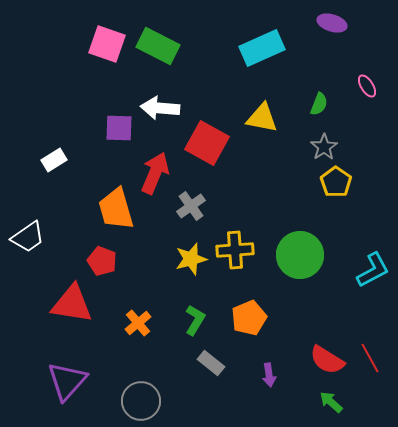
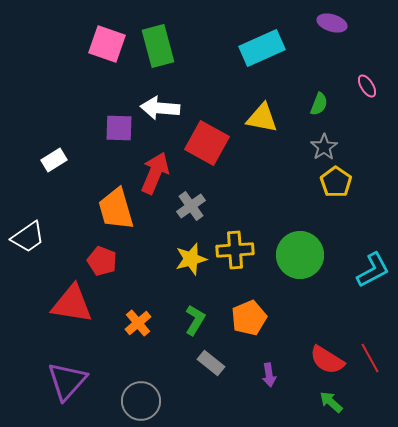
green rectangle: rotated 48 degrees clockwise
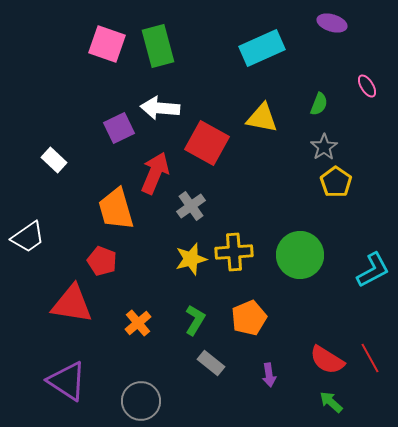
purple square: rotated 28 degrees counterclockwise
white rectangle: rotated 75 degrees clockwise
yellow cross: moved 1 px left, 2 px down
purple triangle: rotated 39 degrees counterclockwise
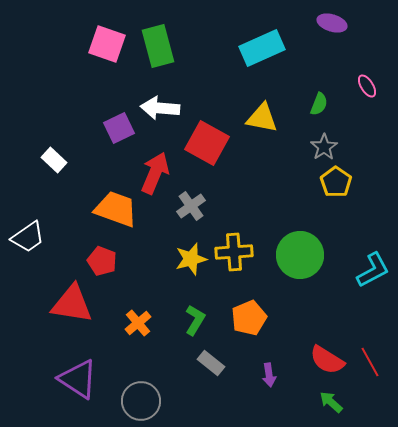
orange trapezoid: rotated 126 degrees clockwise
red line: moved 4 px down
purple triangle: moved 11 px right, 2 px up
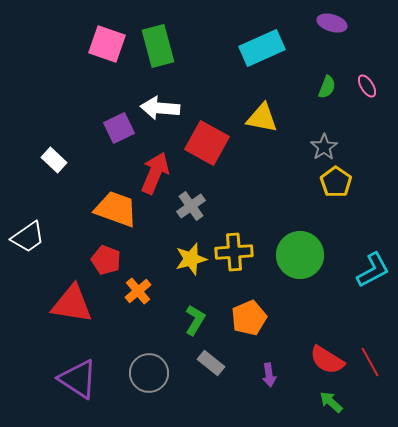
green semicircle: moved 8 px right, 17 px up
red pentagon: moved 4 px right, 1 px up
orange cross: moved 32 px up
gray circle: moved 8 px right, 28 px up
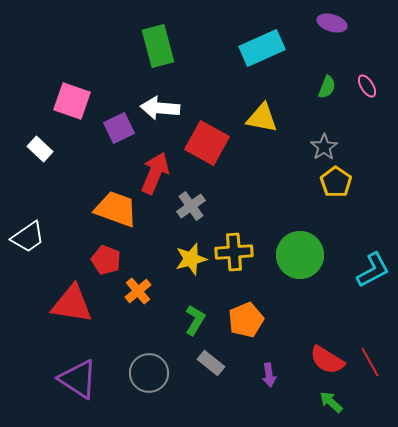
pink square: moved 35 px left, 57 px down
white rectangle: moved 14 px left, 11 px up
orange pentagon: moved 3 px left, 2 px down
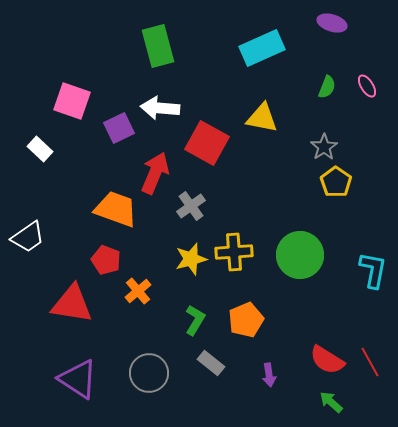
cyan L-shape: rotated 51 degrees counterclockwise
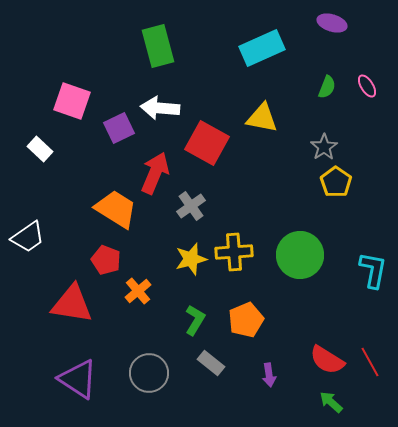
orange trapezoid: rotated 12 degrees clockwise
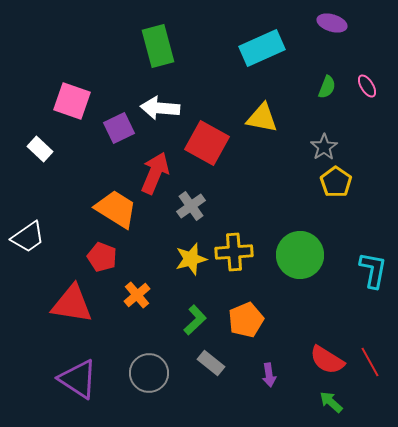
red pentagon: moved 4 px left, 3 px up
orange cross: moved 1 px left, 4 px down
green L-shape: rotated 16 degrees clockwise
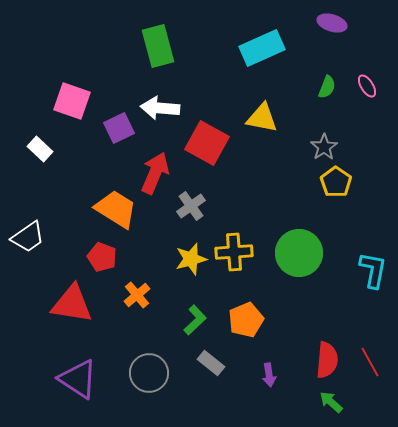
green circle: moved 1 px left, 2 px up
red semicircle: rotated 117 degrees counterclockwise
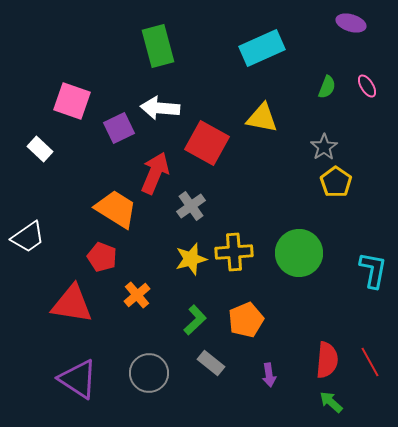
purple ellipse: moved 19 px right
